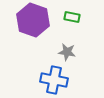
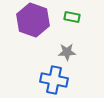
gray star: rotated 12 degrees counterclockwise
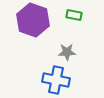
green rectangle: moved 2 px right, 2 px up
blue cross: moved 2 px right
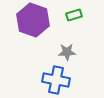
green rectangle: rotated 28 degrees counterclockwise
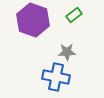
green rectangle: rotated 21 degrees counterclockwise
blue cross: moved 3 px up
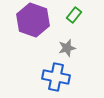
green rectangle: rotated 14 degrees counterclockwise
gray star: moved 4 px up; rotated 12 degrees counterclockwise
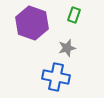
green rectangle: rotated 21 degrees counterclockwise
purple hexagon: moved 1 px left, 3 px down
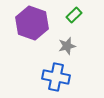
green rectangle: rotated 28 degrees clockwise
gray star: moved 2 px up
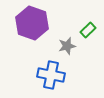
green rectangle: moved 14 px right, 15 px down
blue cross: moved 5 px left, 2 px up
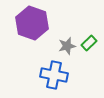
green rectangle: moved 1 px right, 13 px down
blue cross: moved 3 px right
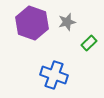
gray star: moved 24 px up
blue cross: rotated 8 degrees clockwise
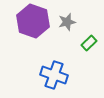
purple hexagon: moved 1 px right, 2 px up
